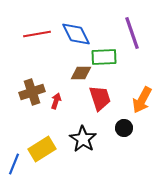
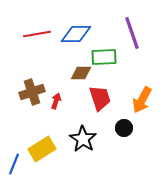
blue diamond: rotated 64 degrees counterclockwise
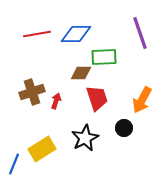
purple line: moved 8 px right
red trapezoid: moved 3 px left
black star: moved 2 px right, 1 px up; rotated 12 degrees clockwise
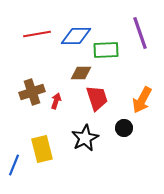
blue diamond: moved 2 px down
green rectangle: moved 2 px right, 7 px up
yellow rectangle: rotated 72 degrees counterclockwise
blue line: moved 1 px down
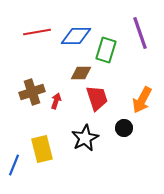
red line: moved 2 px up
green rectangle: rotated 70 degrees counterclockwise
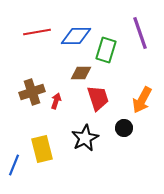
red trapezoid: moved 1 px right
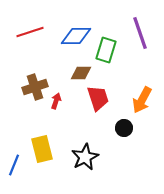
red line: moved 7 px left; rotated 8 degrees counterclockwise
brown cross: moved 3 px right, 5 px up
black star: moved 19 px down
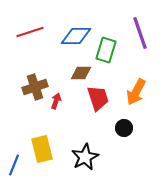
orange arrow: moved 6 px left, 8 px up
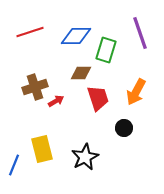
red arrow: rotated 42 degrees clockwise
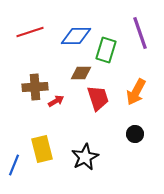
brown cross: rotated 15 degrees clockwise
black circle: moved 11 px right, 6 px down
